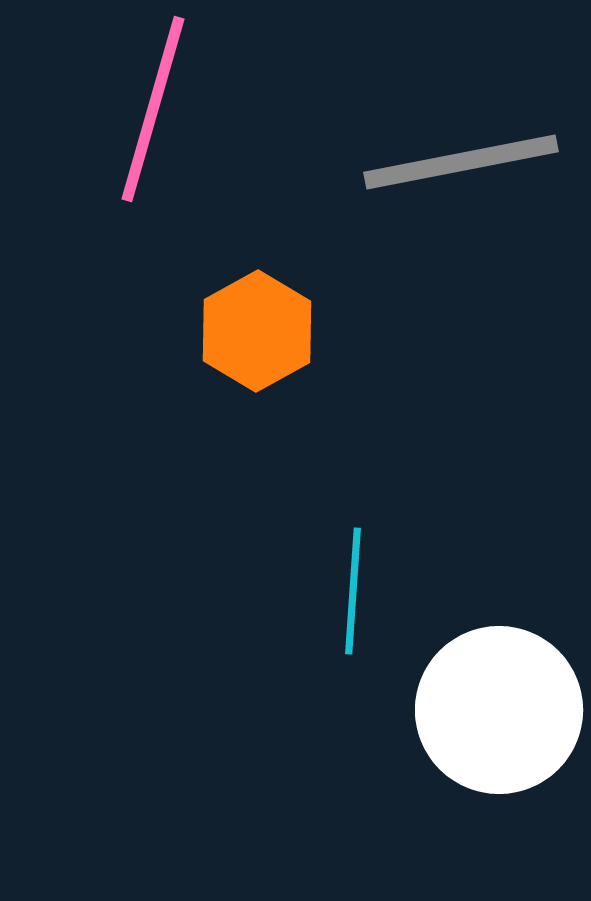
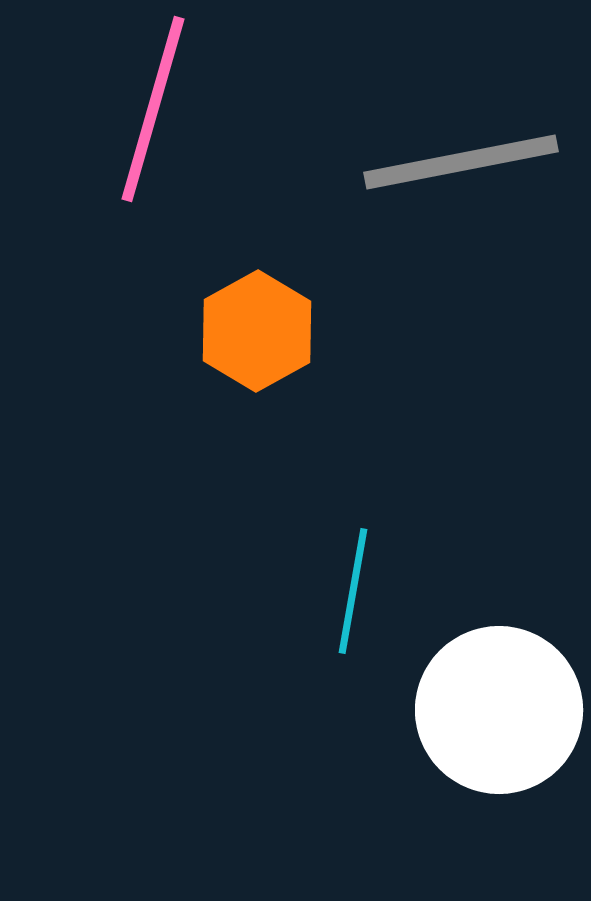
cyan line: rotated 6 degrees clockwise
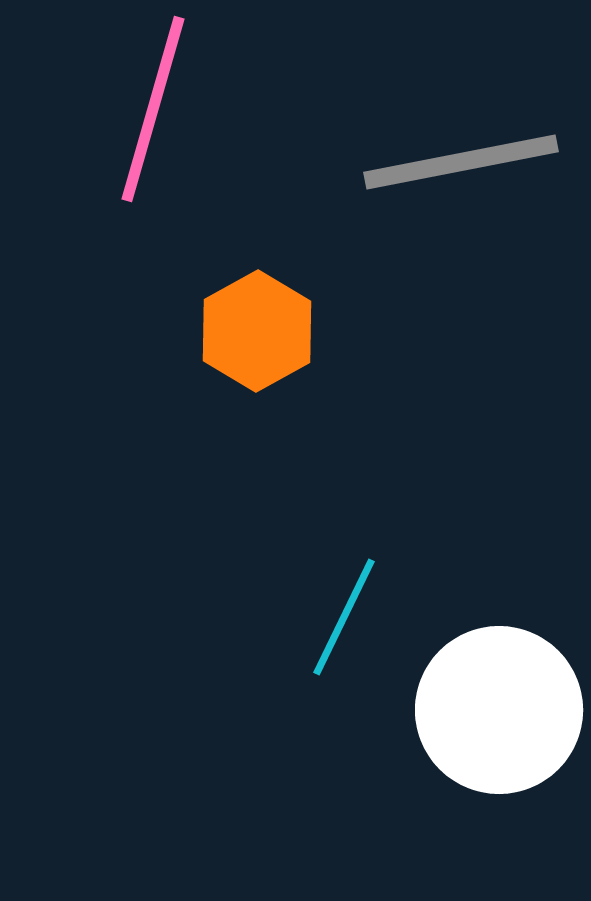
cyan line: moved 9 px left, 26 px down; rotated 16 degrees clockwise
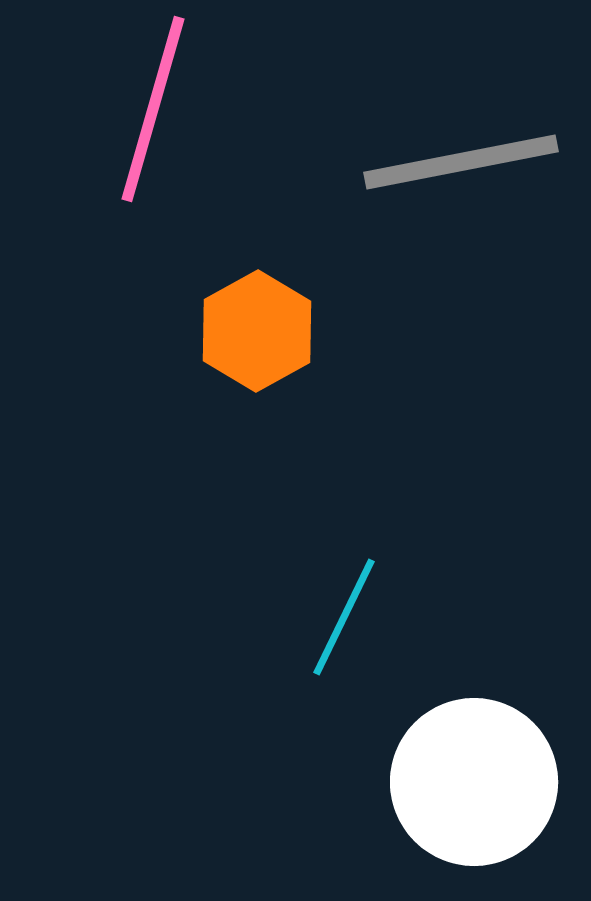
white circle: moved 25 px left, 72 px down
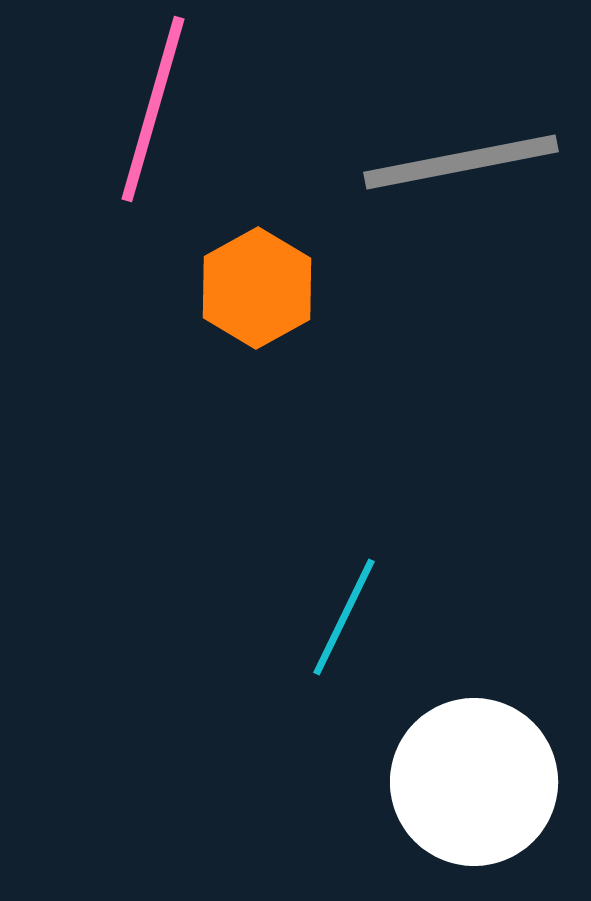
orange hexagon: moved 43 px up
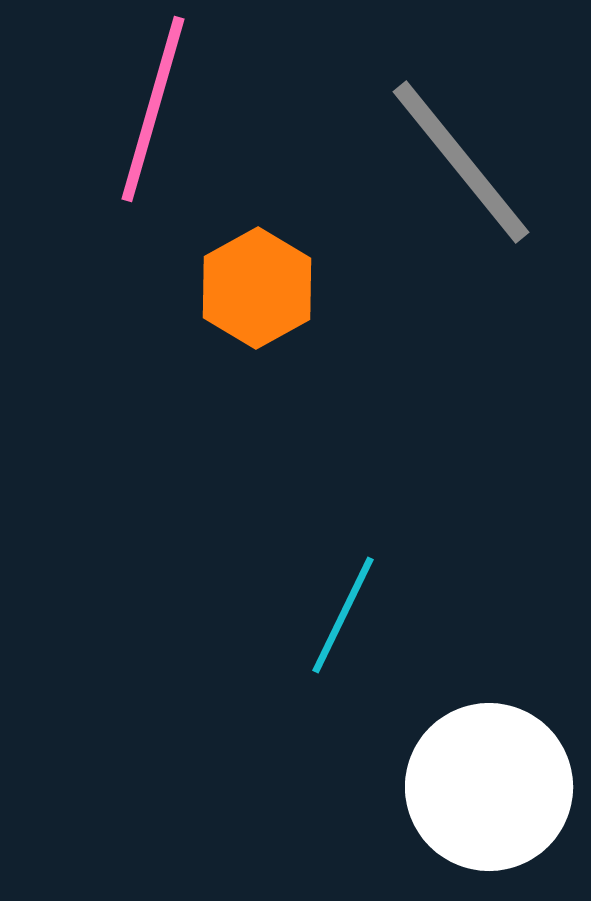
gray line: rotated 62 degrees clockwise
cyan line: moved 1 px left, 2 px up
white circle: moved 15 px right, 5 px down
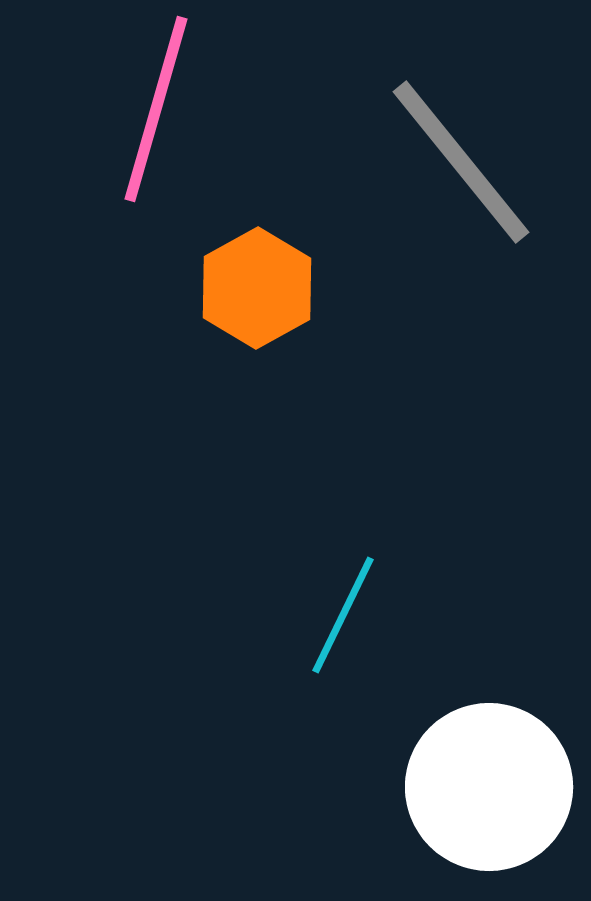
pink line: moved 3 px right
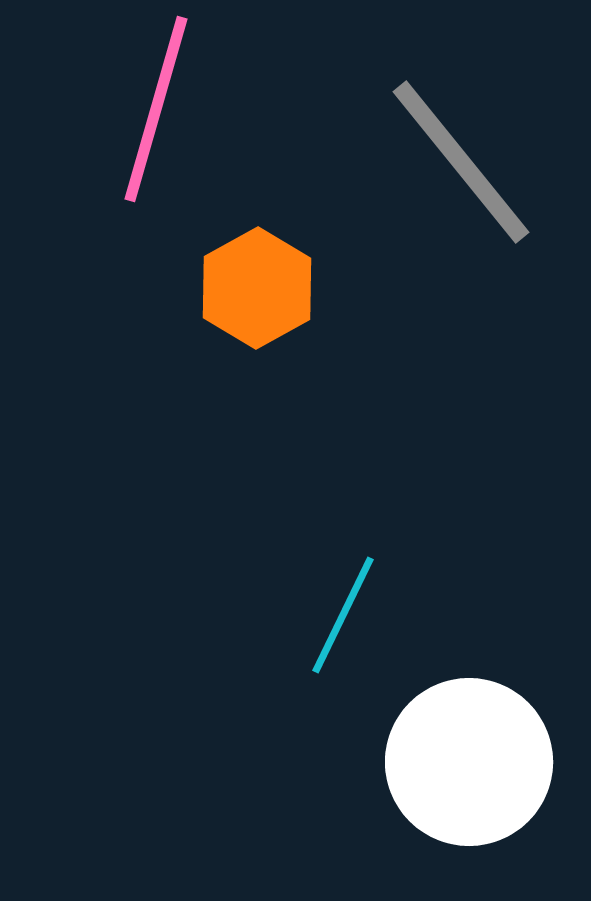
white circle: moved 20 px left, 25 px up
